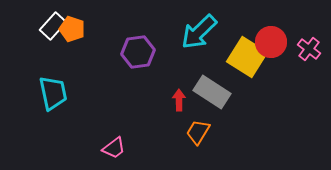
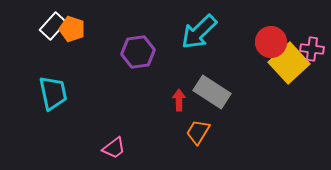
pink cross: moved 3 px right; rotated 30 degrees counterclockwise
yellow square: moved 42 px right, 6 px down; rotated 15 degrees clockwise
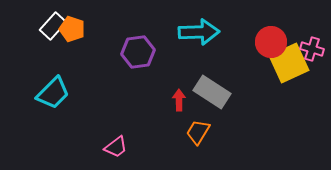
cyan arrow: rotated 138 degrees counterclockwise
pink cross: rotated 10 degrees clockwise
yellow square: rotated 18 degrees clockwise
cyan trapezoid: rotated 57 degrees clockwise
pink trapezoid: moved 2 px right, 1 px up
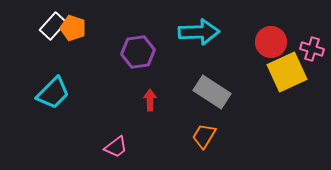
orange pentagon: moved 1 px right, 1 px up
yellow square: moved 2 px left, 9 px down
red arrow: moved 29 px left
orange trapezoid: moved 6 px right, 4 px down
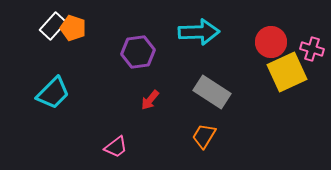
red arrow: rotated 140 degrees counterclockwise
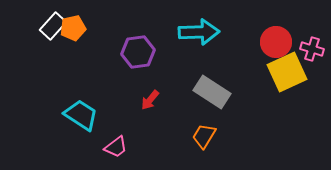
orange pentagon: rotated 30 degrees counterclockwise
red circle: moved 5 px right
cyan trapezoid: moved 28 px right, 22 px down; rotated 102 degrees counterclockwise
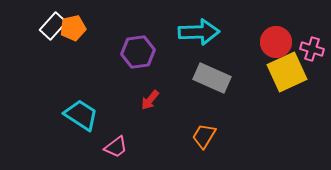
gray rectangle: moved 14 px up; rotated 9 degrees counterclockwise
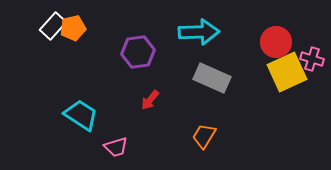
pink cross: moved 10 px down
pink trapezoid: rotated 20 degrees clockwise
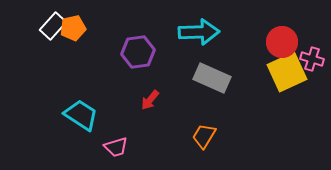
red circle: moved 6 px right
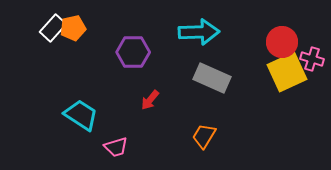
white rectangle: moved 2 px down
purple hexagon: moved 5 px left; rotated 8 degrees clockwise
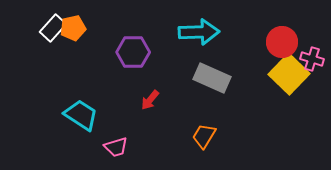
yellow square: moved 2 px right, 2 px down; rotated 21 degrees counterclockwise
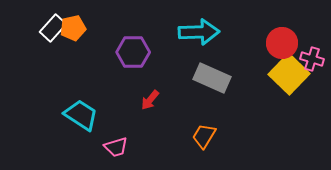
red circle: moved 1 px down
